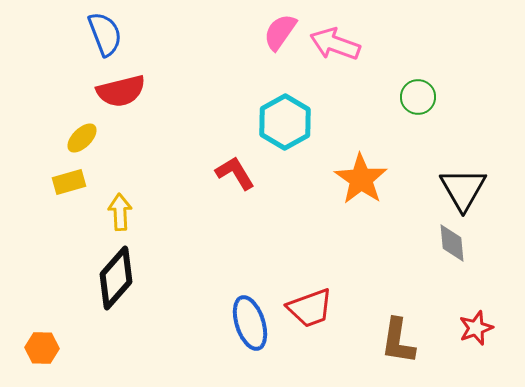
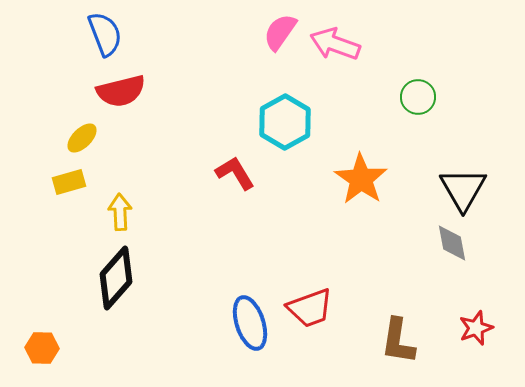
gray diamond: rotated 6 degrees counterclockwise
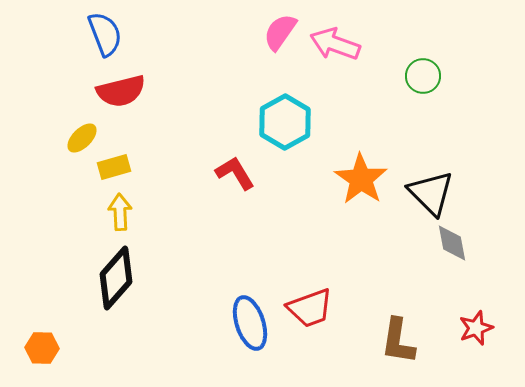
green circle: moved 5 px right, 21 px up
yellow rectangle: moved 45 px right, 15 px up
black triangle: moved 32 px left, 4 px down; rotated 15 degrees counterclockwise
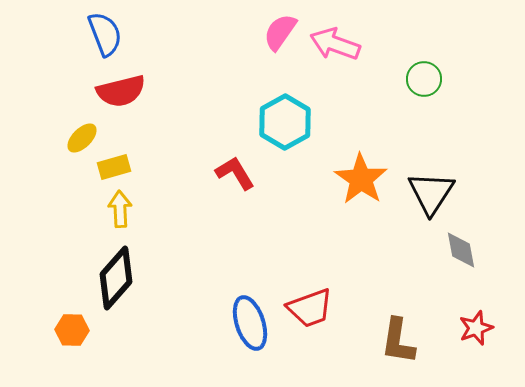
green circle: moved 1 px right, 3 px down
black triangle: rotated 18 degrees clockwise
yellow arrow: moved 3 px up
gray diamond: moved 9 px right, 7 px down
orange hexagon: moved 30 px right, 18 px up
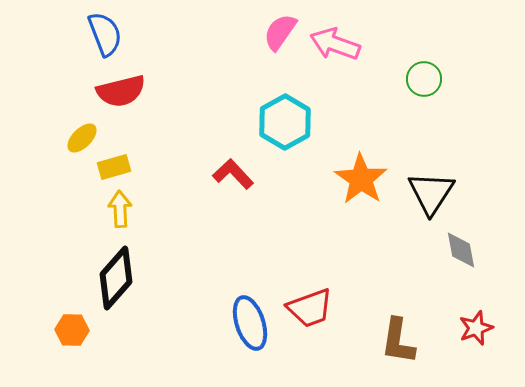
red L-shape: moved 2 px left, 1 px down; rotated 12 degrees counterclockwise
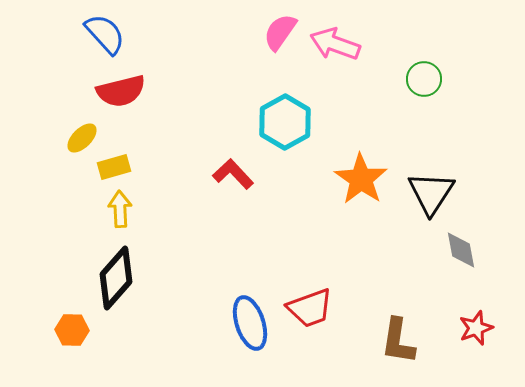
blue semicircle: rotated 21 degrees counterclockwise
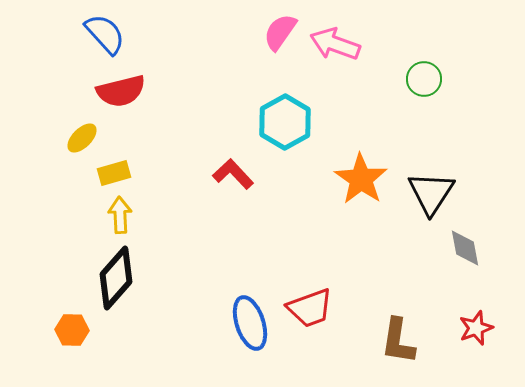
yellow rectangle: moved 6 px down
yellow arrow: moved 6 px down
gray diamond: moved 4 px right, 2 px up
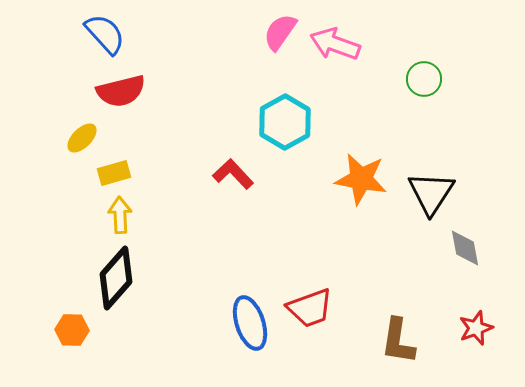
orange star: rotated 24 degrees counterclockwise
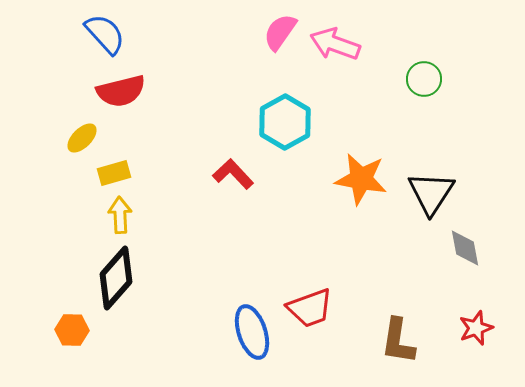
blue ellipse: moved 2 px right, 9 px down
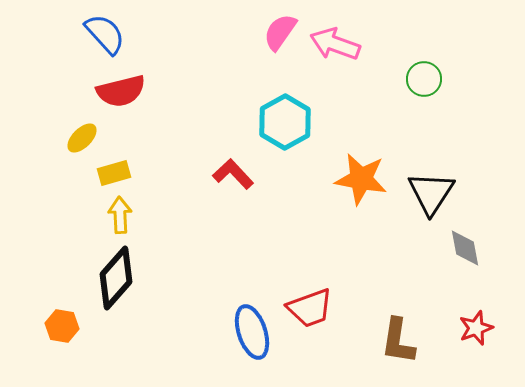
orange hexagon: moved 10 px left, 4 px up; rotated 8 degrees clockwise
